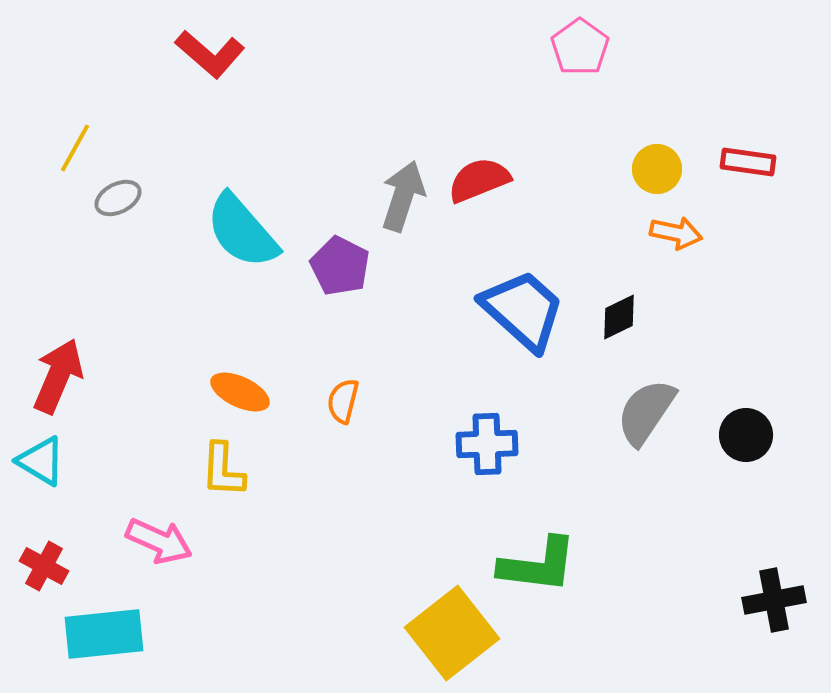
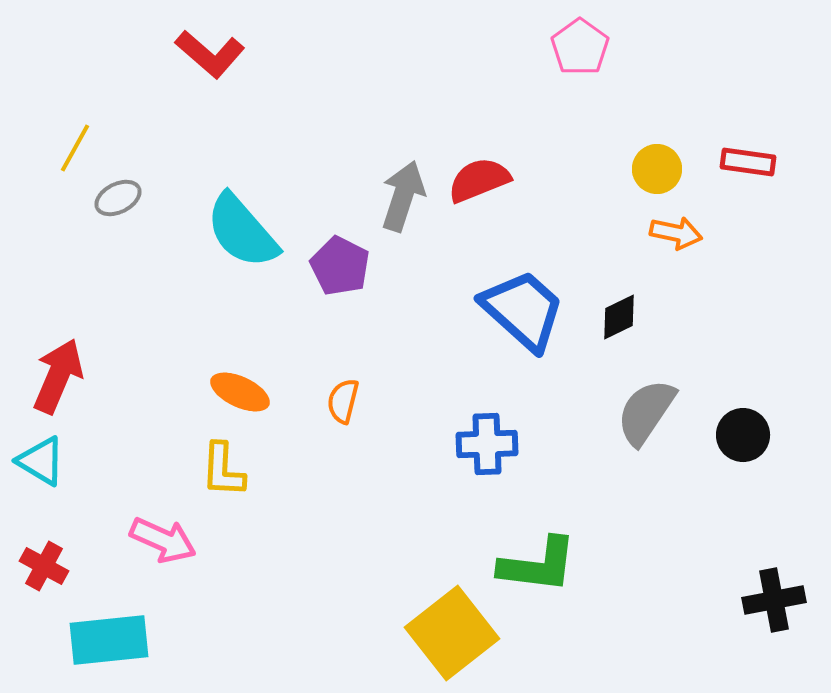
black circle: moved 3 px left
pink arrow: moved 4 px right, 1 px up
cyan rectangle: moved 5 px right, 6 px down
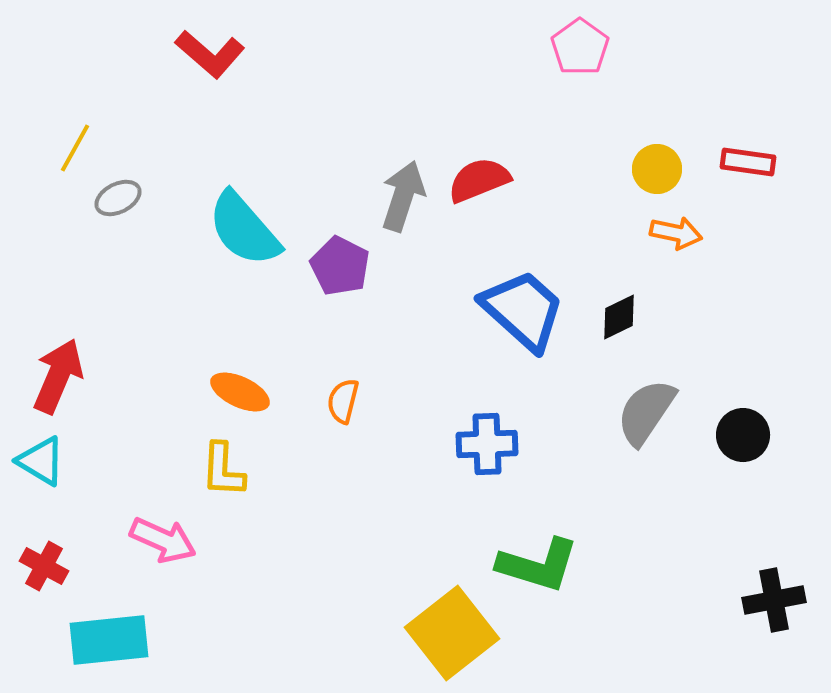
cyan semicircle: moved 2 px right, 2 px up
green L-shape: rotated 10 degrees clockwise
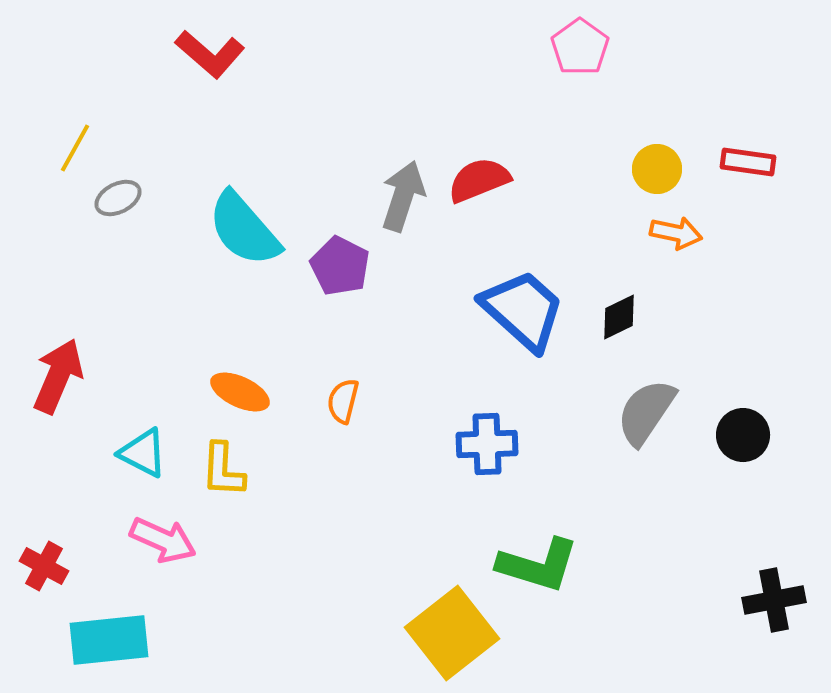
cyan triangle: moved 102 px right, 8 px up; rotated 4 degrees counterclockwise
